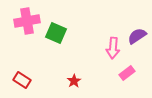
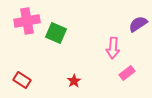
purple semicircle: moved 1 px right, 12 px up
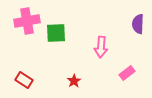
purple semicircle: rotated 54 degrees counterclockwise
green square: rotated 25 degrees counterclockwise
pink arrow: moved 12 px left, 1 px up
red rectangle: moved 2 px right
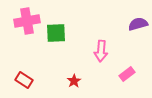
purple semicircle: rotated 72 degrees clockwise
pink arrow: moved 4 px down
pink rectangle: moved 1 px down
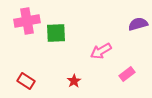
pink arrow: rotated 55 degrees clockwise
red rectangle: moved 2 px right, 1 px down
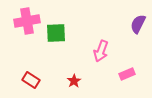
purple semicircle: rotated 48 degrees counterclockwise
pink arrow: rotated 40 degrees counterclockwise
pink rectangle: rotated 14 degrees clockwise
red rectangle: moved 5 px right, 1 px up
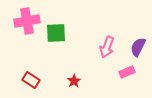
purple semicircle: moved 23 px down
pink arrow: moved 6 px right, 4 px up
pink rectangle: moved 2 px up
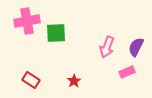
purple semicircle: moved 2 px left
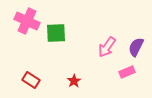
pink cross: rotated 35 degrees clockwise
pink arrow: rotated 15 degrees clockwise
